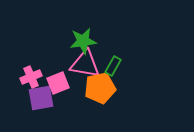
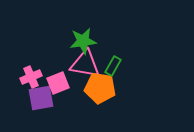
orange pentagon: rotated 20 degrees clockwise
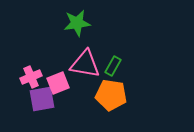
green star: moved 6 px left, 18 px up
orange pentagon: moved 11 px right, 7 px down
purple square: moved 1 px right, 1 px down
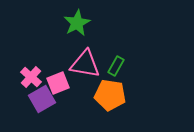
green star: rotated 20 degrees counterclockwise
green rectangle: moved 3 px right
pink cross: rotated 25 degrees counterclockwise
orange pentagon: moved 1 px left
purple square: rotated 20 degrees counterclockwise
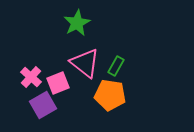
pink triangle: moved 1 px up; rotated 28 degrees clockwise
purple square: moved 1 px right, 6 px down
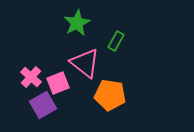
green rectangle: moved 25 px up
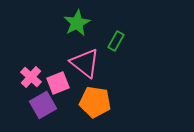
orange pentagon: moved 15 px left, 7 px down
